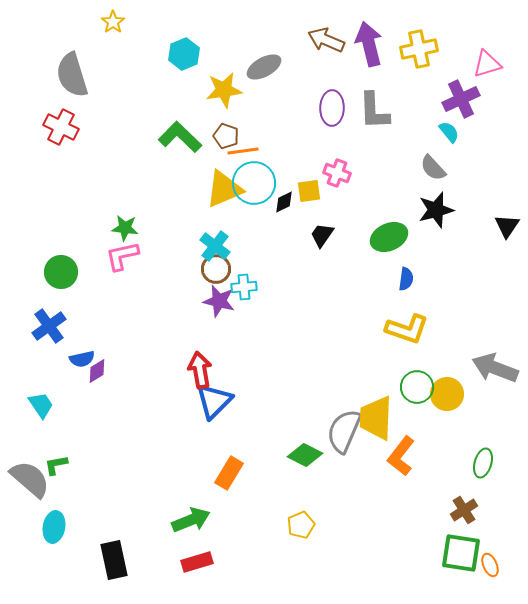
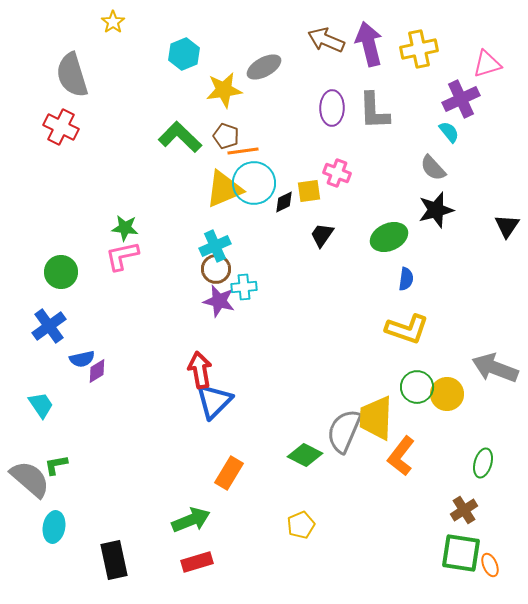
cyan cross at (215, 246): rotated 28 degrees clockwise
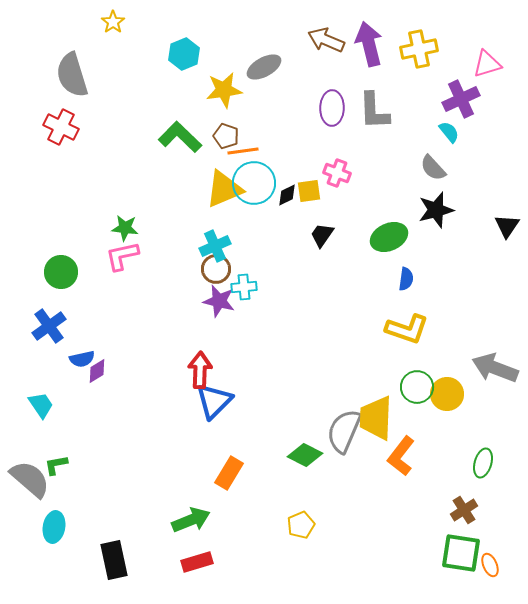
black diamond at (284, 202): moved 3 px right, 7 px up
red arrow at (200, 370): rotated 12 degrees clockwise
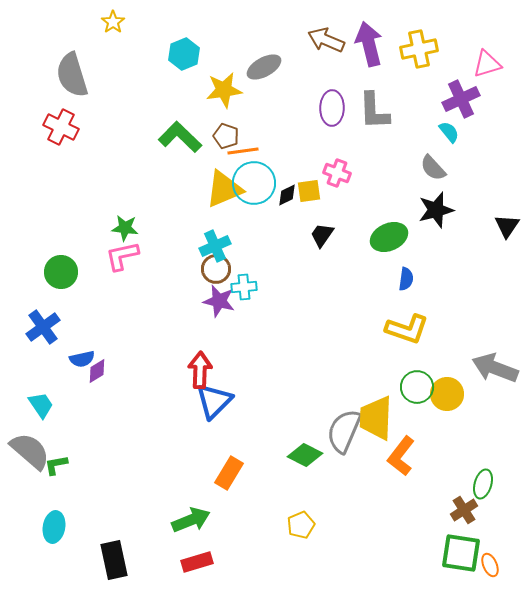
blue cross at (49, 326): moved 6 px left, 1 px down
green ellipse at (483, 463): moved 21 px down
gray semicircle at (30, 479): moved 28 px up
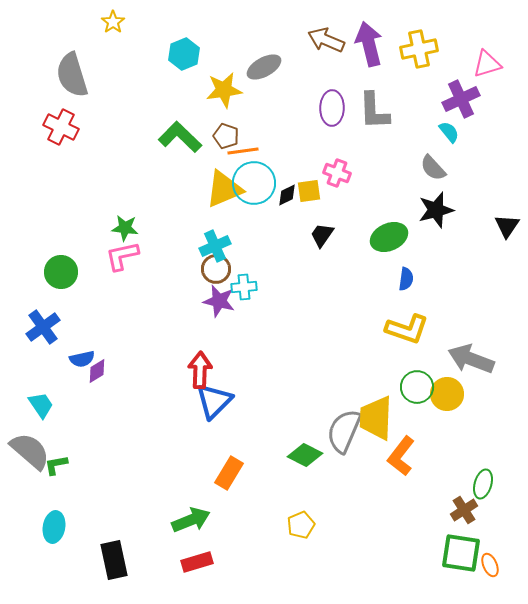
gray arrow at (495, 368): moved 24 px left, 9 px up
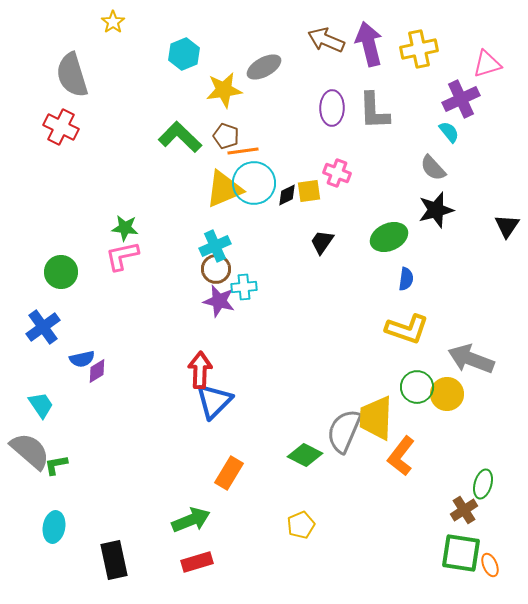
black trapezoid at (322, 235): moved 7 px down
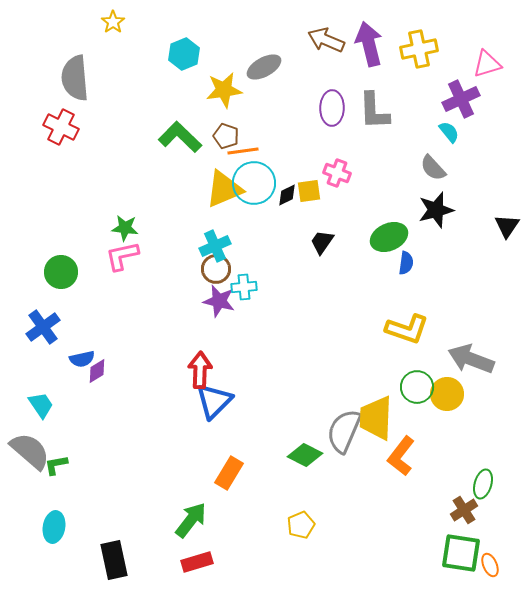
gray semicircle at (72, 75): moved 3 px right, 3 px down; rotated 12 degrees clockwise
blue semicircle at (406, 279): moved 16 px up
green arrow at (191, 520): rotated 30 degrees counterclockwise
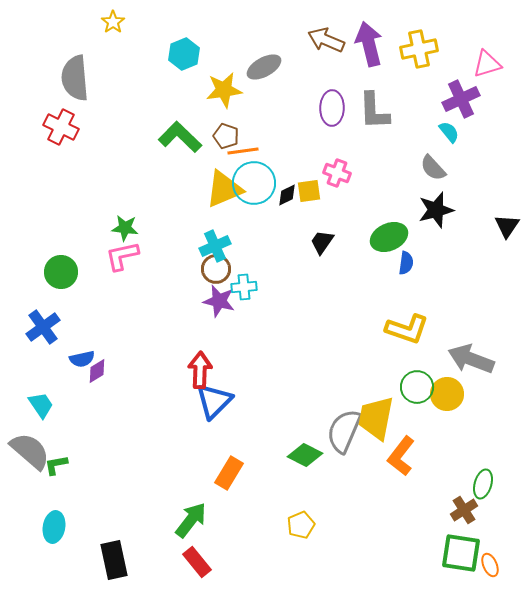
yellow trapezoid at (376, 418): rotated 9 degrees clockwise
red rectangle at (197, 562): rotated 68 degrees clockwise
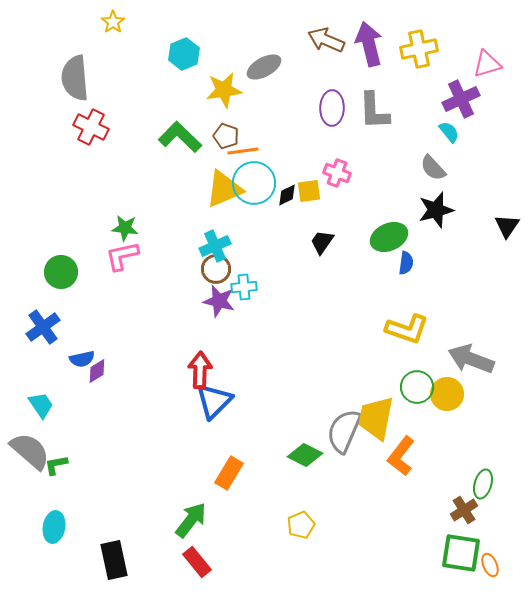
red cross at (61, 127): moved 30 px right
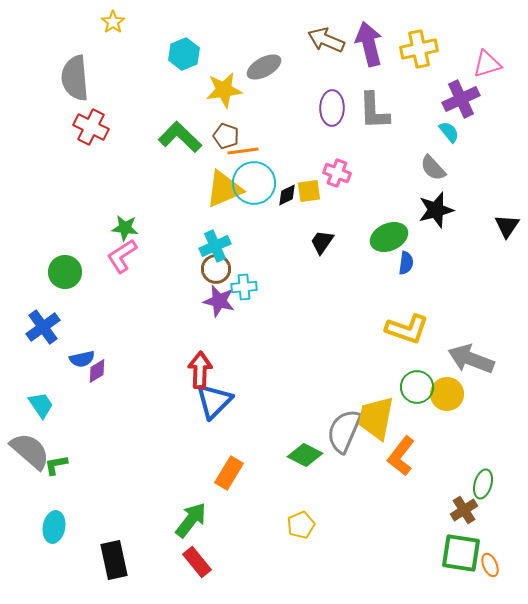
pink L-shape at (122, 256): rotated 21 degrees counterclockwise
green circle at (61, 272): moved 4 px right
